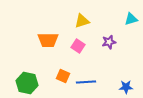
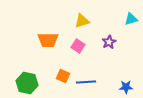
purple star: rotated 16 degrees counterclockwise
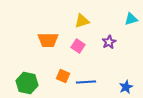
blue star: rotated 24 degrees counterclockwise
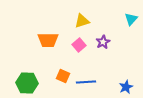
cyan triangle: rotated 32 degrees counterclockwise
purple star: moved 6 px left
pink square: moved 1 px right, 1 px up; rotated 16 degrees clockwise
green hexagon: rotated 10 degrees counterclockwise
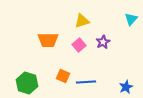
green hexagon: rotated 15 degrees clockwise
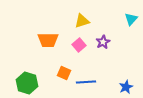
orange square: moved 1 px right, 3 px up
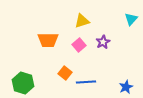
orange square: moved 1 px right; rotated 16 degrees clockwise
green hexagon: moved 4 px left
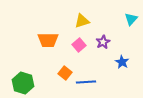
blue star: moved 4 px left, 25 px up; rotated 16 degrees counterclockwise
